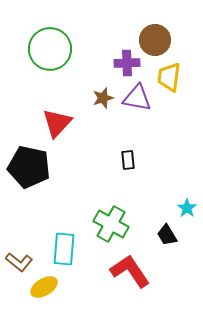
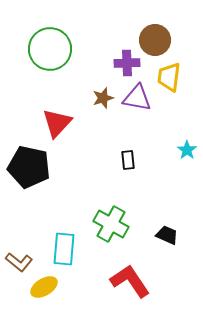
cyan star: moved 58 px up
black trapezoid: rotated 145 degrees clockwise
red L-shape: moved 10 px down
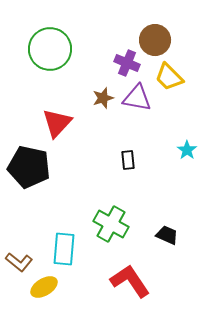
purple cross: rotated 25 degrees clockwise
yellow trapezoid: rotated 52 degrees counterclockwise
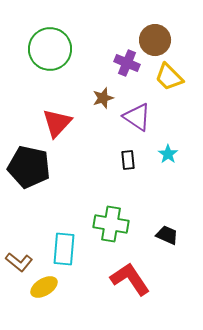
purple triangle: moved 19 px down; rotated 24 degrees clockwise
cyan star: moved 19 px left, 4 px down
green cross: rotated 20 degrees counterclockwise
red L-shape: moved 2 px up
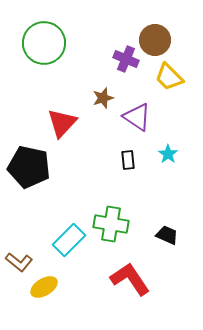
green circle: moved 6 px left, 6 px up
purple cross: moved 1 px left, 4 px up
red triangle: moved 5 px right
cyan rectangle: moved 5 px right, 9 px up; rotated 40 degrees clockwise
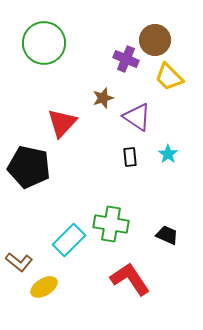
black rectangle: moved 2 px right, 3 px up
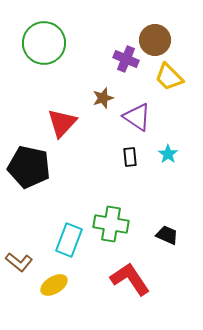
cyan rectangle: rotated 24 degrees counterclockwise
yellow ellipse: moved 10 px right, 2 px up
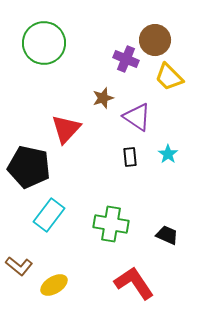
red triangle: moved 4 px right, 6 px down
cyan rectangle: moved 20 px left, 25 px up; rotated 16 degrees clockwise
brown L-shape: moved 4 px down
red L-shape: moved 4 px right, 4 px down
